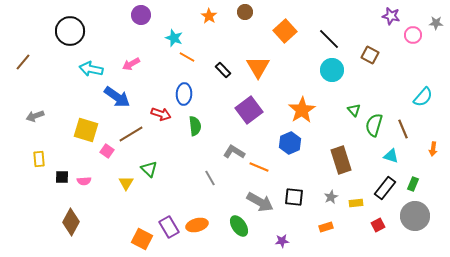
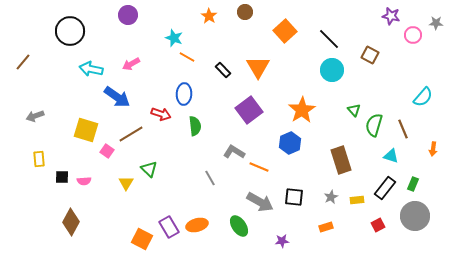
purple circle at (141, 15): moved 13 px left
yellow rectangle at (356, 203): moved 1 px right, 3 px up
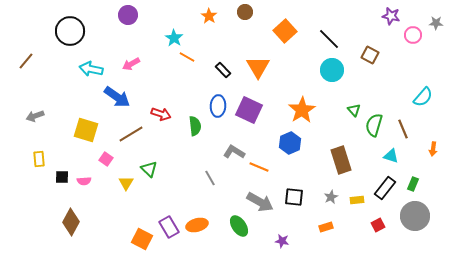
cyan star at (174, 38): rotated 12 degrees clockwise
brown line at (23, 62): moved 3 px right, 1 px up
blue ellipse at (184, 94): moved 34 px right, 12 px down
purple square at (249, 110): rotated 28 degrees counterclockwise
pink square at (107, 151): moved 1 px left, 8 px down
purple star at (282, 241): rotated 16 degrees clockwise
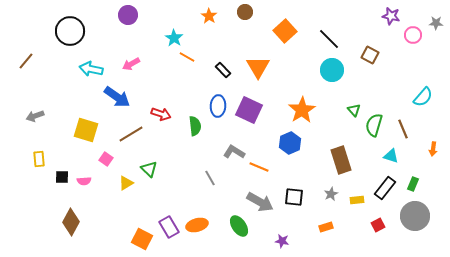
yellow triangle at (126, 183): rotated 28 degrees clockwise
gray star at (331, 197): moved 3 px up
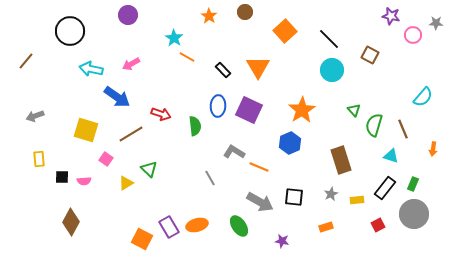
gray circle at (415, 216): moved 1 px left, 2 px up
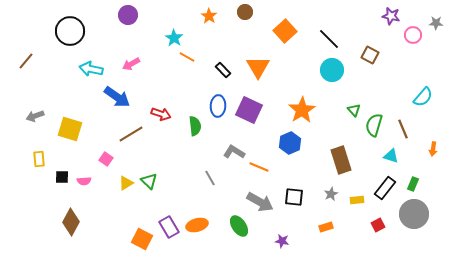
yellow square at (86, 130): moved 16 px left, 1 px up
green triangle at (149, 169): moved 12 px down
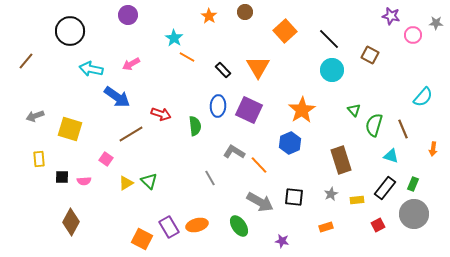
orange line at (259, 167): moved 2 px up; rotated 24 degrees clockwise
